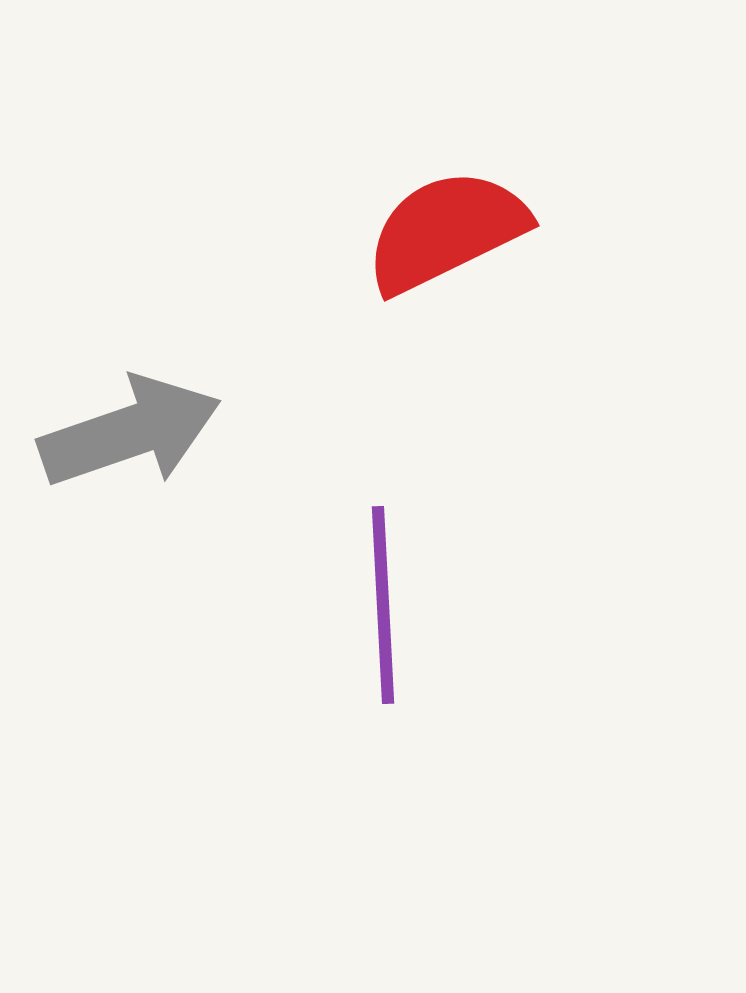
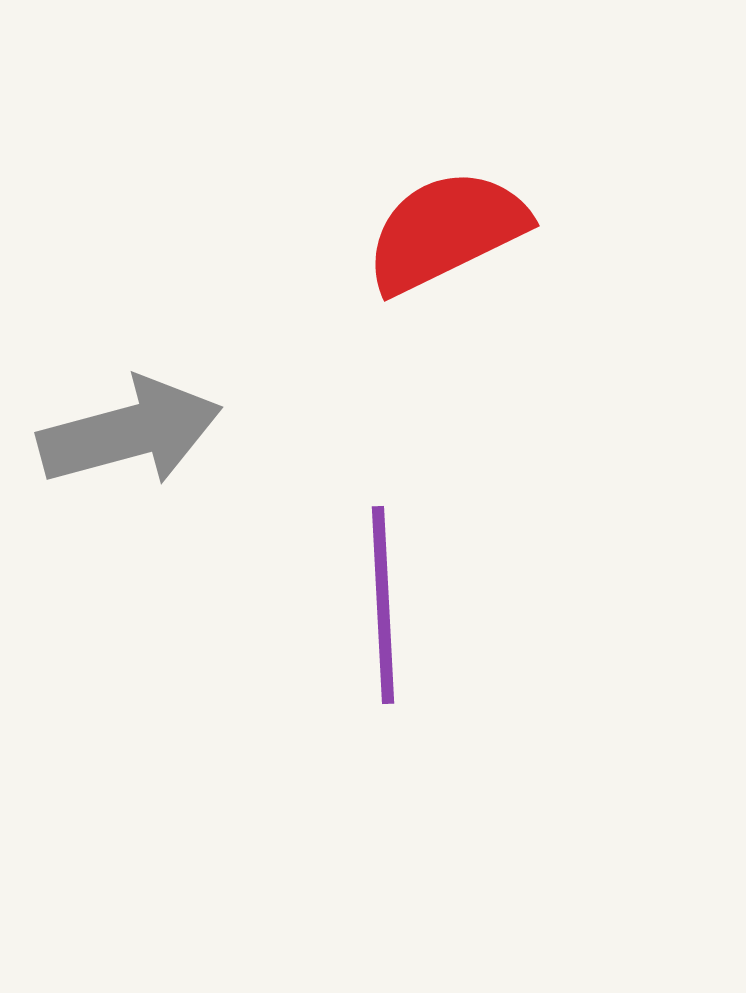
gray arrow: rotated 4 degrees clockwise
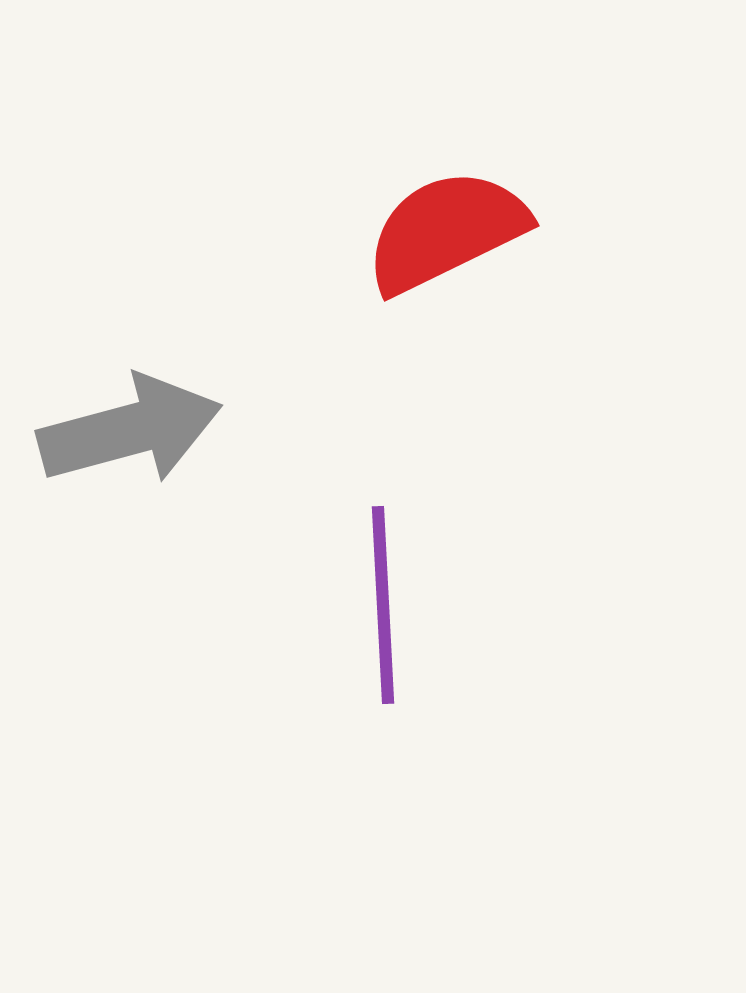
gray arrow: moved 2 px up
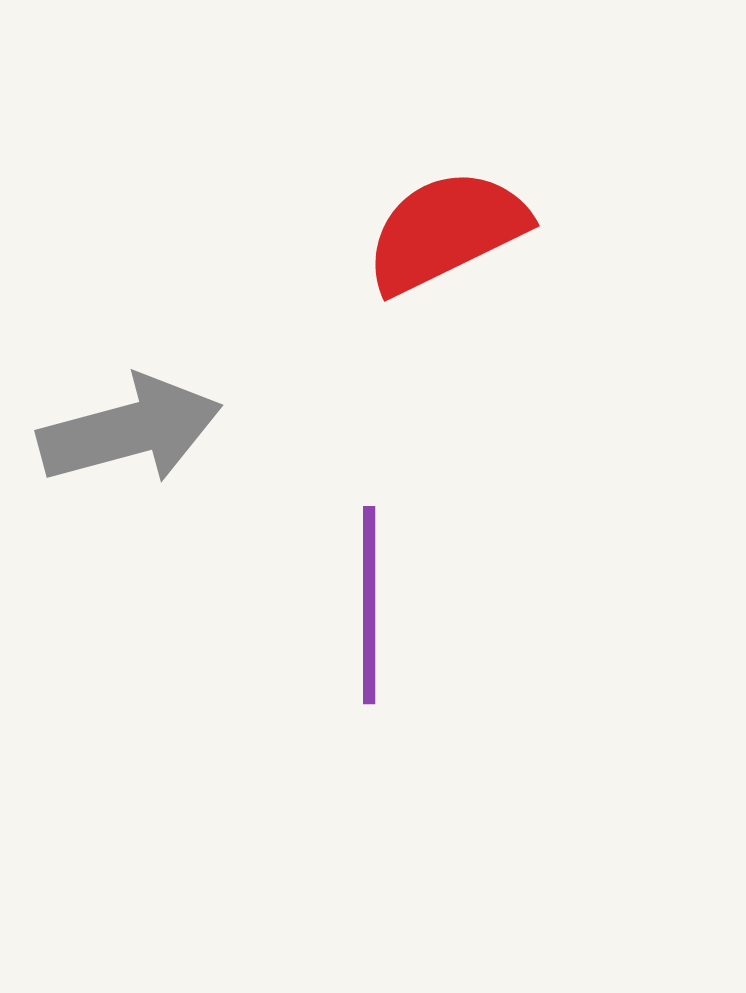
purple line: moved 14 px left; rotated 3 degrees clockwise
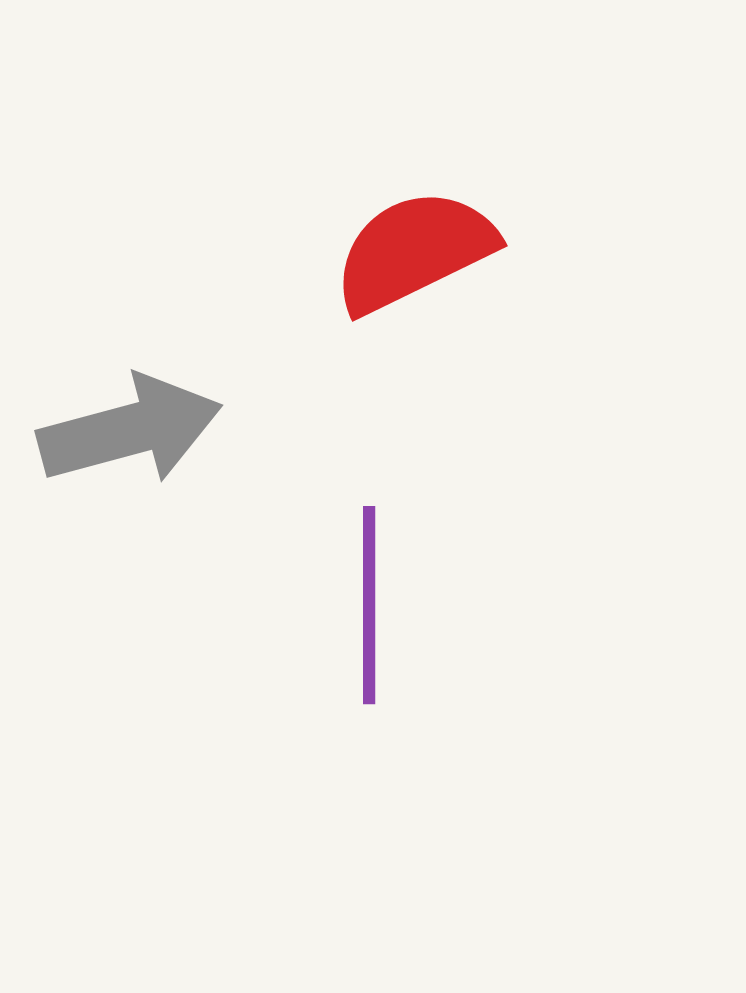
red semicircle: moved 32 px left, 20 px down
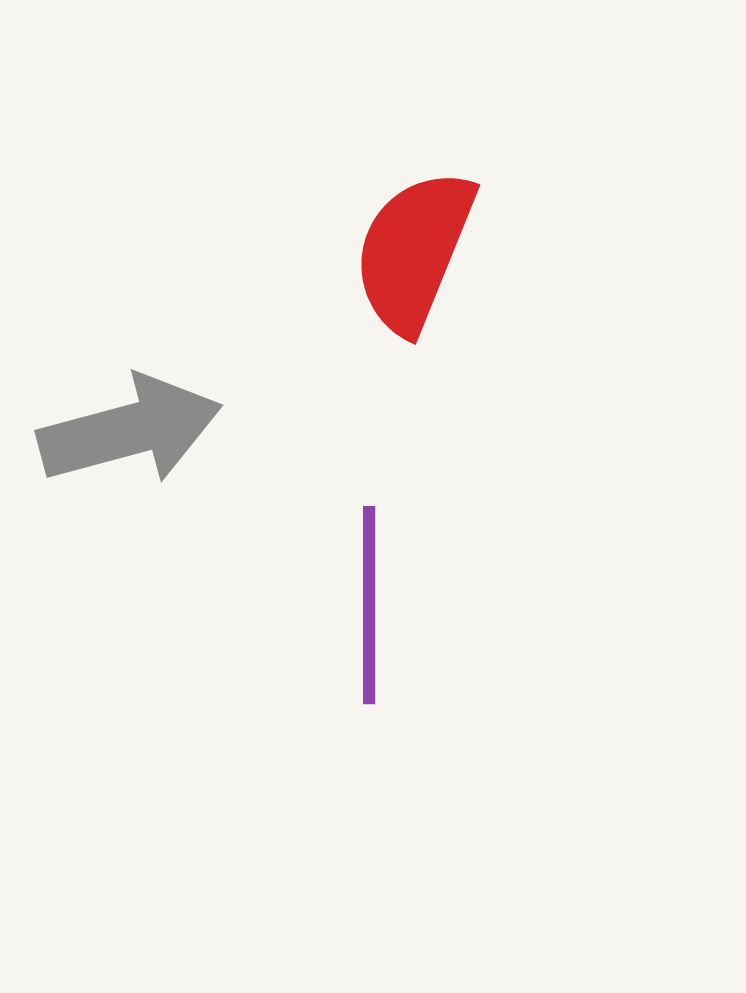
red semicircle: rotated 42 degrees counterclockwise
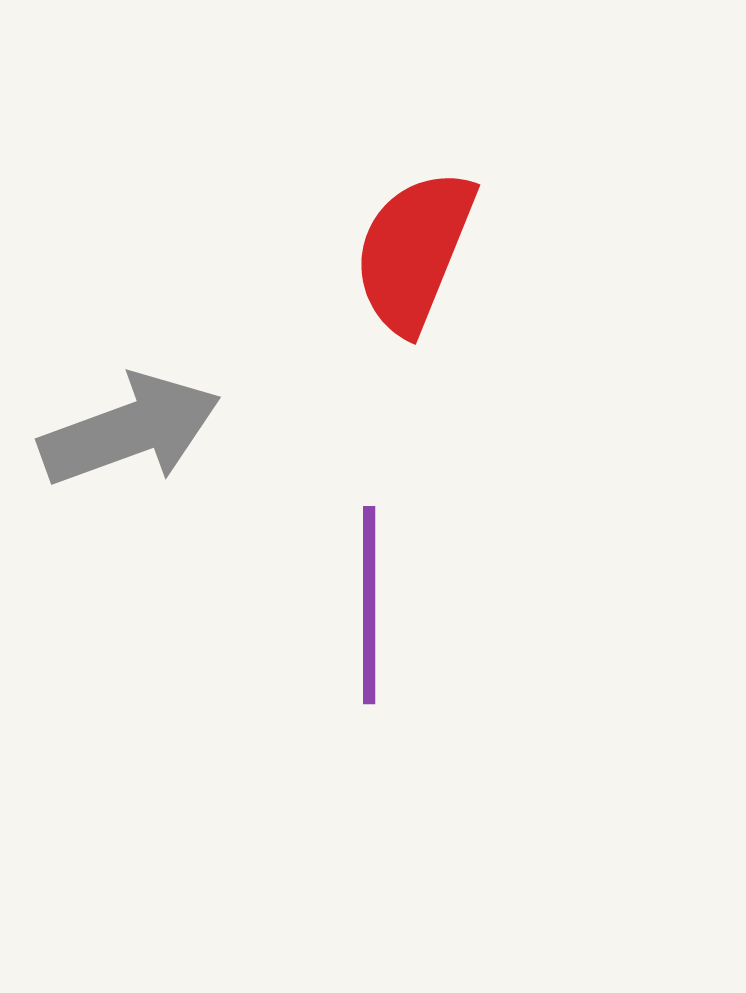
gray arrow: rotated 5 degrees counterclockwise
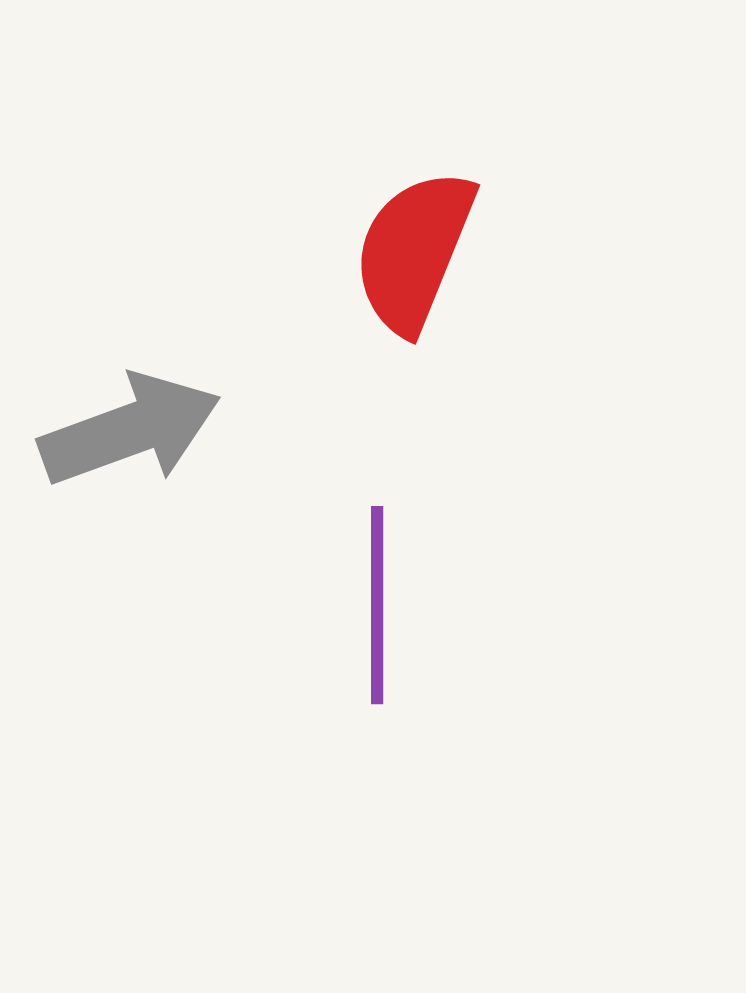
purple line: moved 8 px right
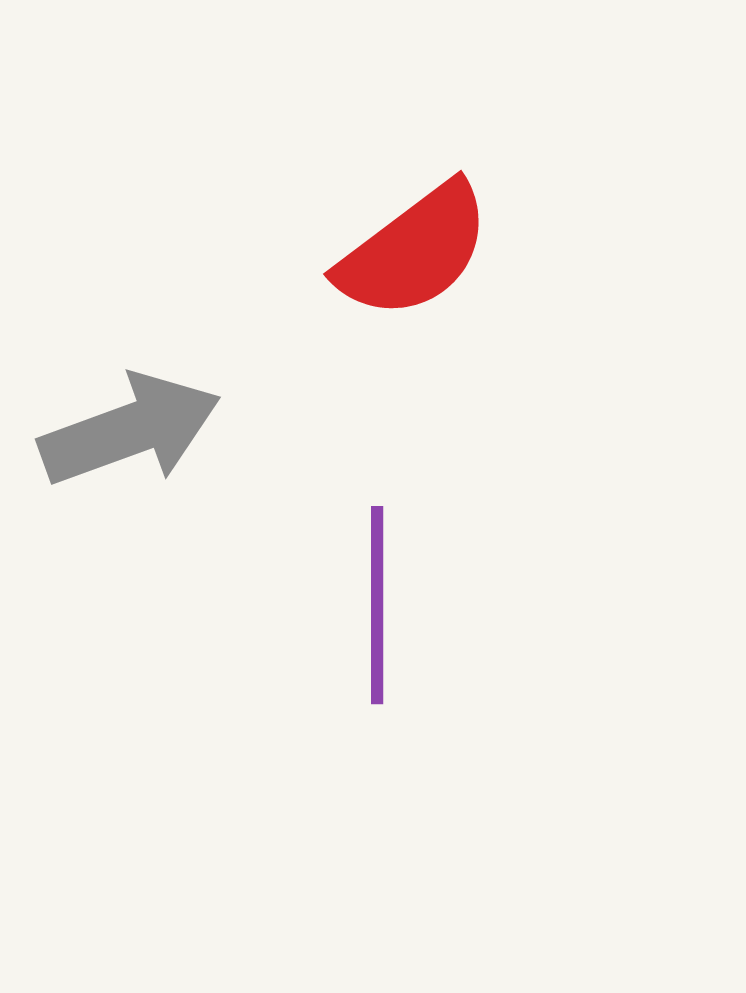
red semicircle: rotated 149 degrees counterclockwise
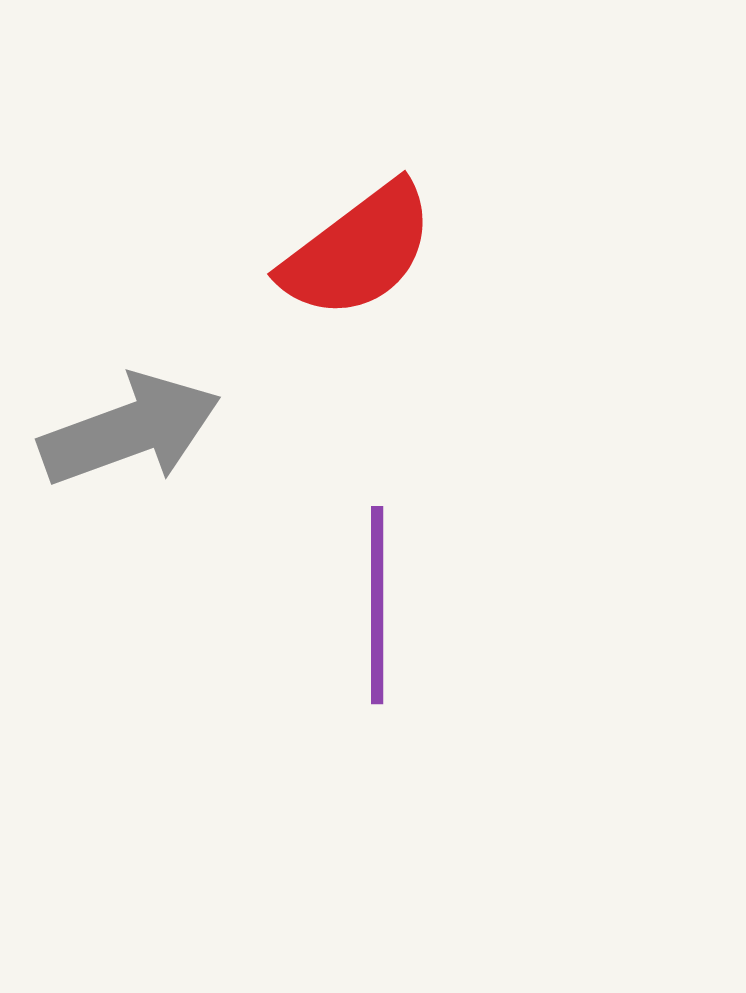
red semicircle: moved 56 px left
